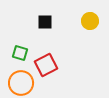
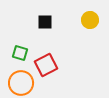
yellow circle: moved 1 px up
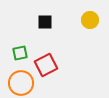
green square: rotated 28 degrees counterclockwise
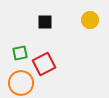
red square: moved 2 px left, 1 px up
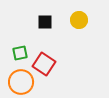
yellow circle: moved 11 px left
red square: rotated 30 degrees counterclockwise
orange circle: moved 1 px up
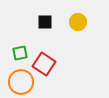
yellow circle: moved 1 px left, 2 px down
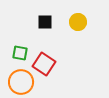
green square: rotated 21 degrees clockwise
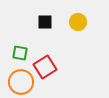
red square: moved 1 px right, 3 px down; rotated 25 degrees clockwise
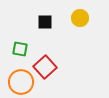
yellow circle: moved 2 px right, 4 px up
green square: moved 4 px up
red square: rotated 10 degrees counterclockwise
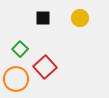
black square: moved 2 px left, 4 px up
green square: rotated 35 degrees clockwise
orange circle: moved 5 px left, 3 px up
